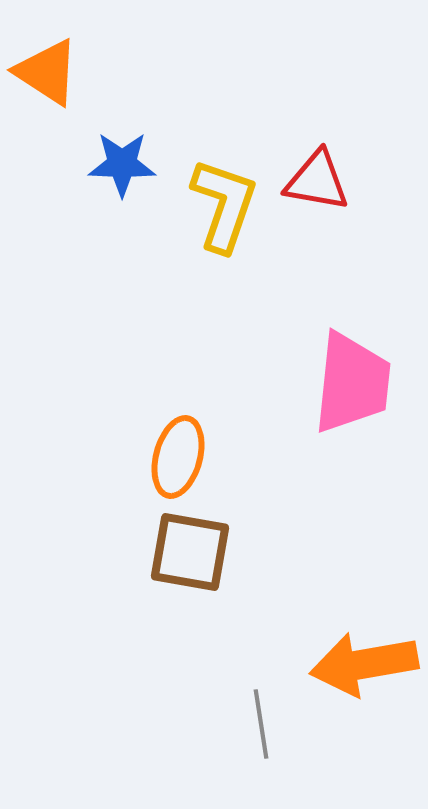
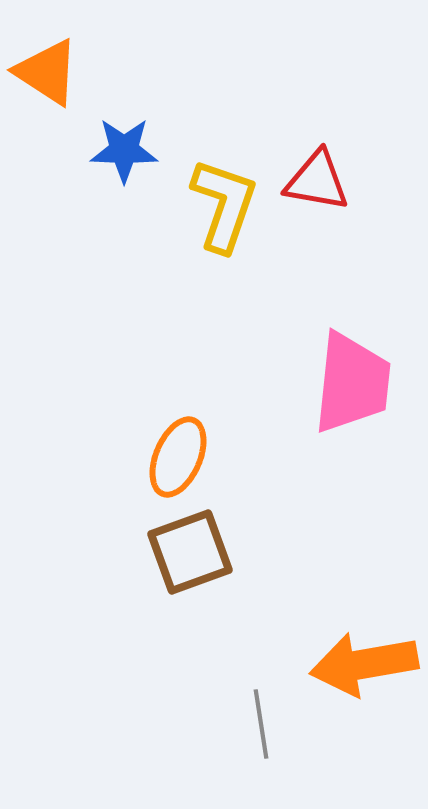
blue star: moved 2 px right, 14 px up
orange ellipse: rotated 8 degrees clockwise
brown square: rotated 30 degrees counterclockwise
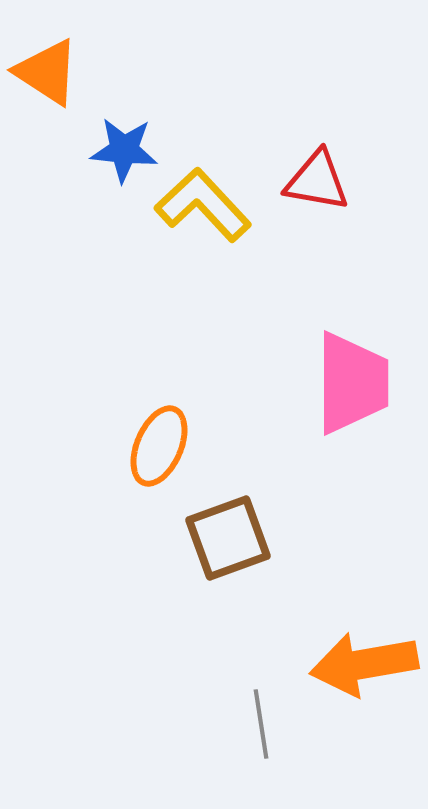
blue star: rotated 4 degrees clockwise
yellow L-shape: moved 21 px left; rotated 62 degrees counterclockwise
pink trapezoid: rotated 6 degrees counterclockwise
orange ellipse: moved 19 px left, 11 px up
brown square: moved 38 px right, 14 px up
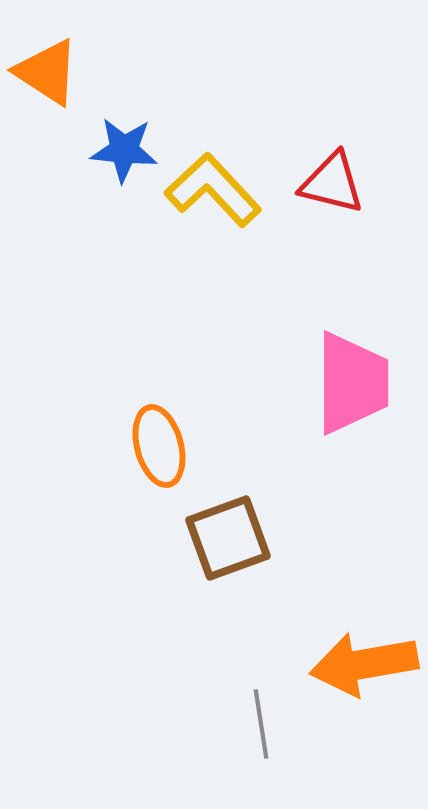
red triangle: moved 15 px right, 2 px down; rotated 4 degrees clockwise
yellow L-shape: moved 10 px right, 15 px up
orange ellipse: rotated 38 degrees counterclockwise
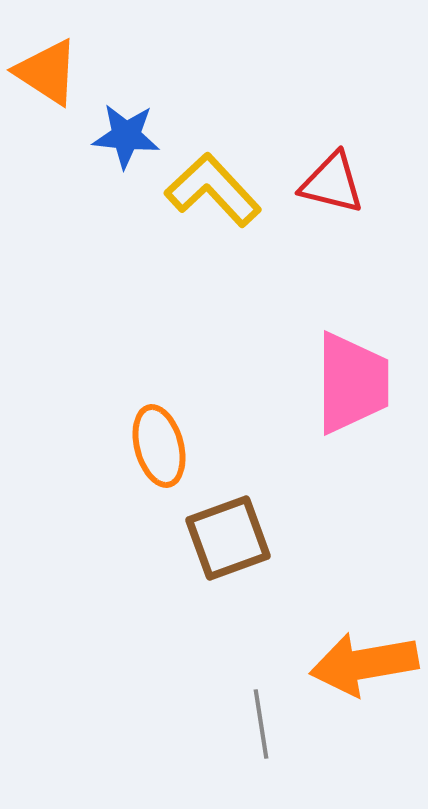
blue star: moved 2 px right, 14 px up
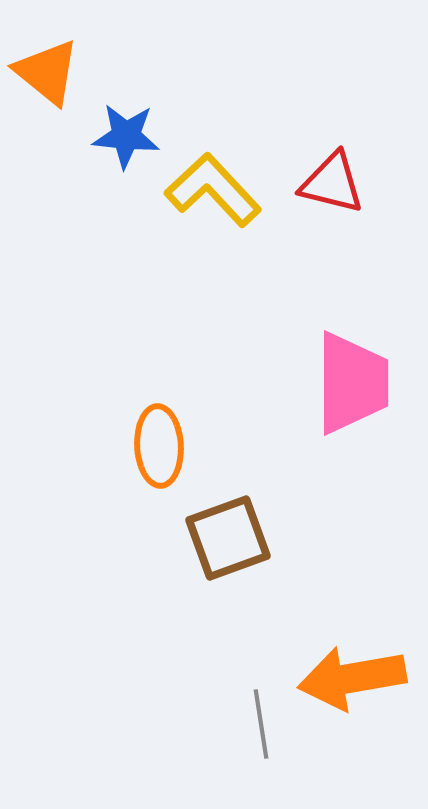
orange triangle: rotated 6 degrees clockwise
orange ellipse: rotated 12 degrees clockwise
orange arrow: moved 12 px left, 14 px down
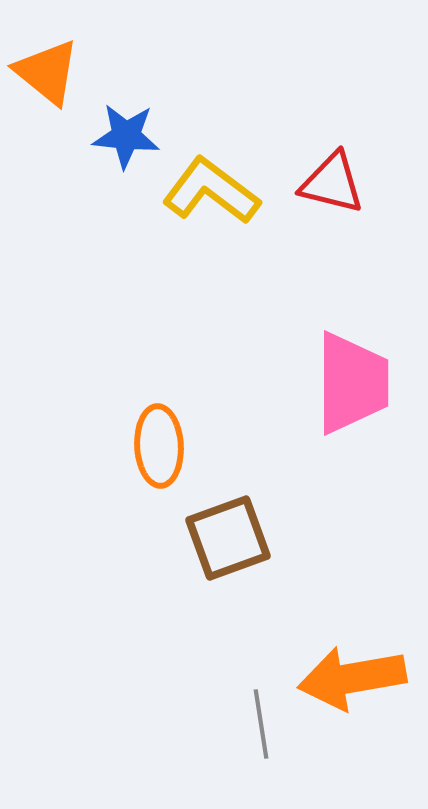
yellow L-shape: moved 2 px left, 1 px down; rotated 10 degrees counterclockwise
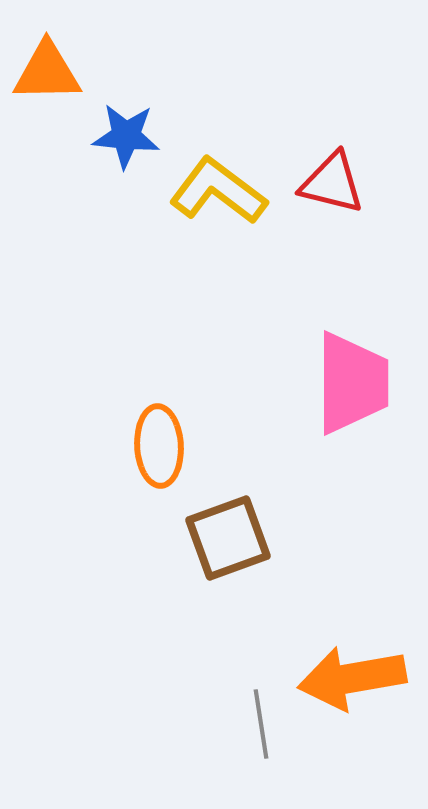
orange triangle: rotated 40 degrees counterclockwise
yellow L-shape: moved 7 px right
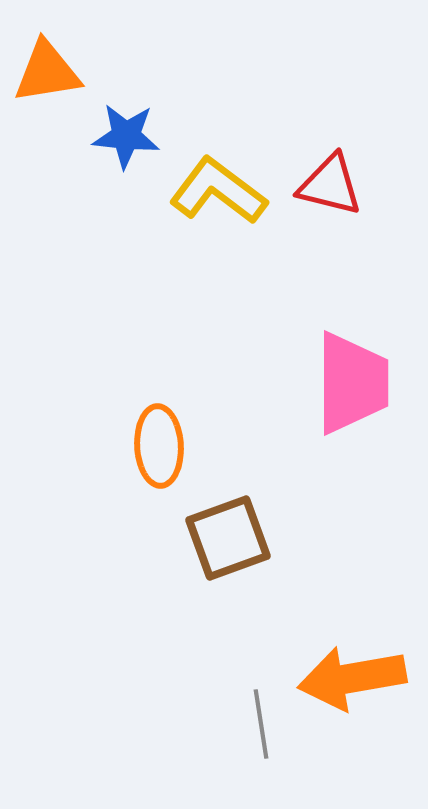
orange triangle: rotated 8 degrees counterclockwise
red triangle: moved 2 px left, 2 px down
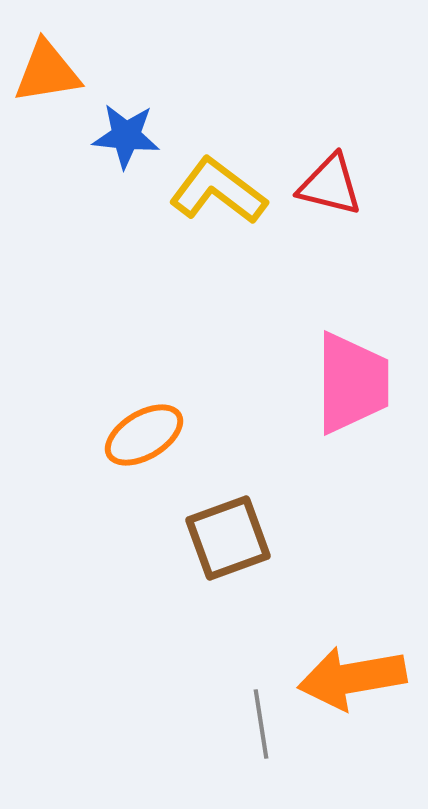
orange ellipse: moved 15 px left, 11 px up; rotated 62 degrees clockwise
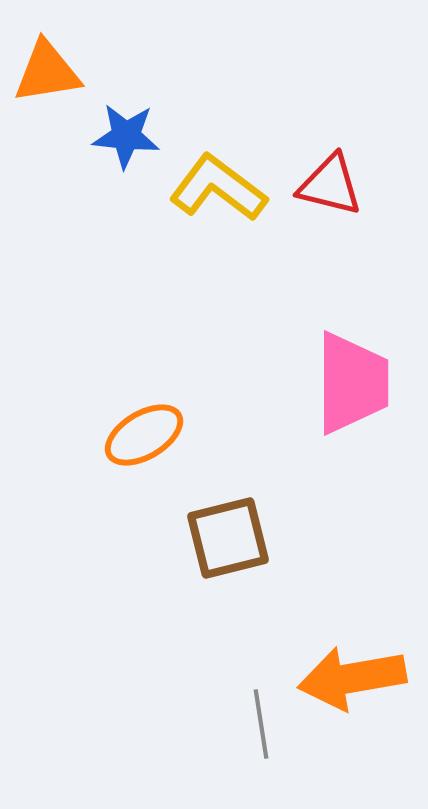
yellow L-shape: moved 3 px up
brown square: rotated 6 degrees clockwise
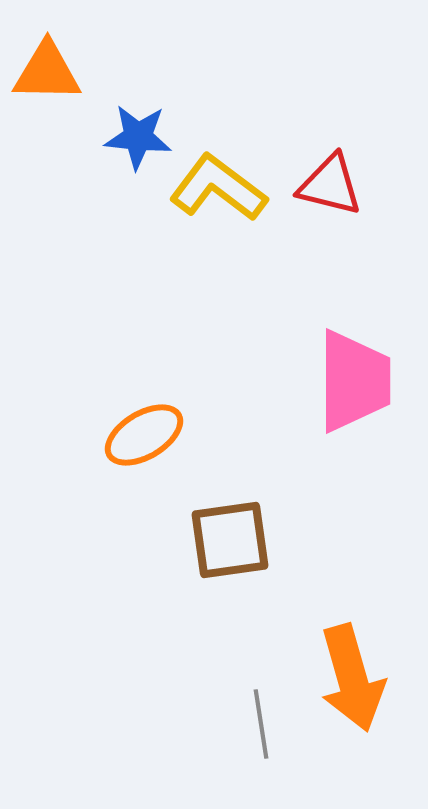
orange triangle: rotated 10 degrees clockwise
blue star: moved 12 px right, 1 px down
pink trapezoid: moved 2 px right, 2 px up
brown square: moved 2 px right, 2 px down; rotated 6 degrees clockwise
orange arrow: rotated 96 degrees counterclockwise
